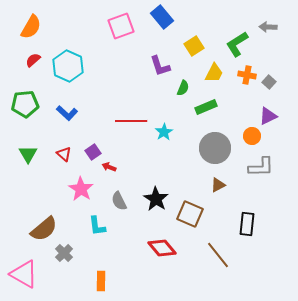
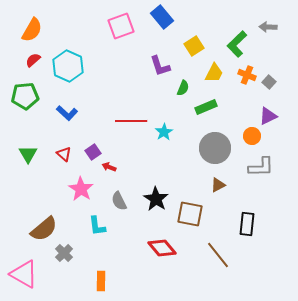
orange semicircle: moved 1 px right, 3 px down
green L-shape: rotated 12 degrees counterclockwise
orange cross: rotated 12 degrees clockwise
green pentagon: moved 8 px up
brown square: rotated 12 degrees counterclockwise
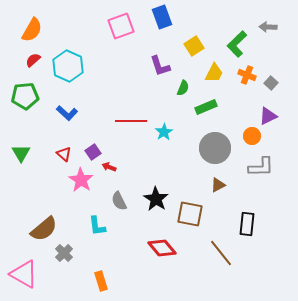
blue rectangle: rotated 20 degrees clockwise
gray square: moved 2 px right, 1 px down
green triangle: moved 7 px left, 1 px up
pink star: moved 9 px up
brown line: moved 3 px right, 2 px up
orange rectangle: rotated 18 degrees counterclockwise
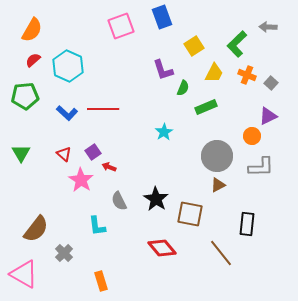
purple L-shape: moved 3 px right, 4 px down
red line: moved 28 px left, 12 px up
gray circle: moved 2 px right, 8 px down
brown semicircle: moved 8 px left; rotated 12 degrees counterclockwise
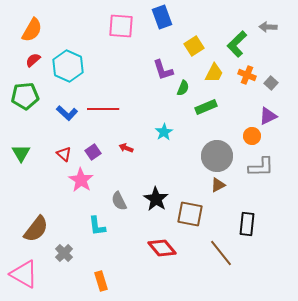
pink square: rotated 24 degrees clockwise
red arrow: moved 17 px right, 19 px up
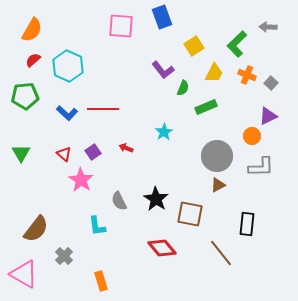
purple L-shape: rotated 20 degrees counterclockwise
gray cross: moved 3 px down
